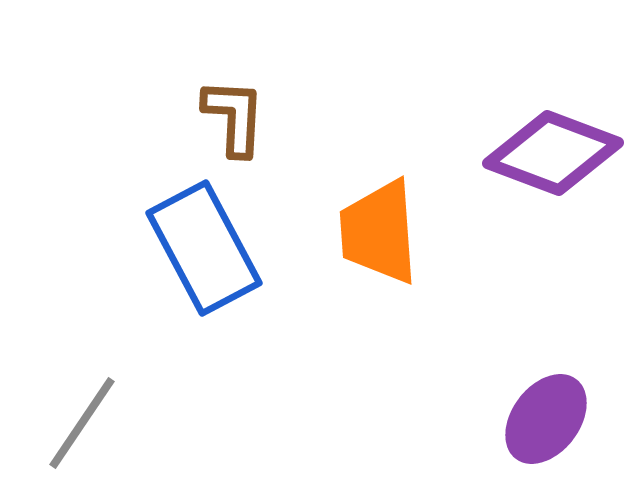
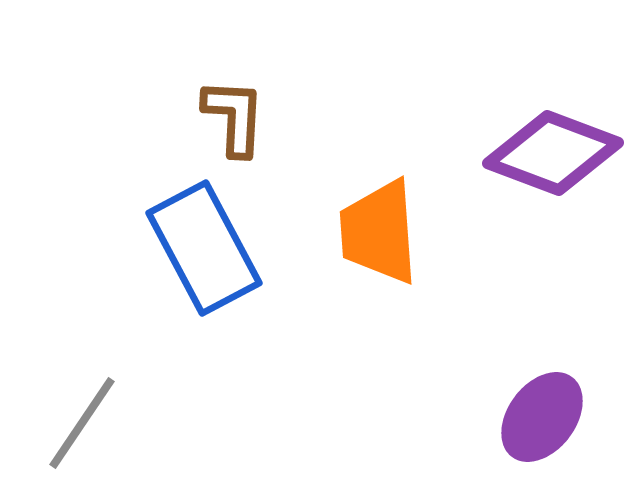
purple ellipse: moved 4 px left, 2 px up
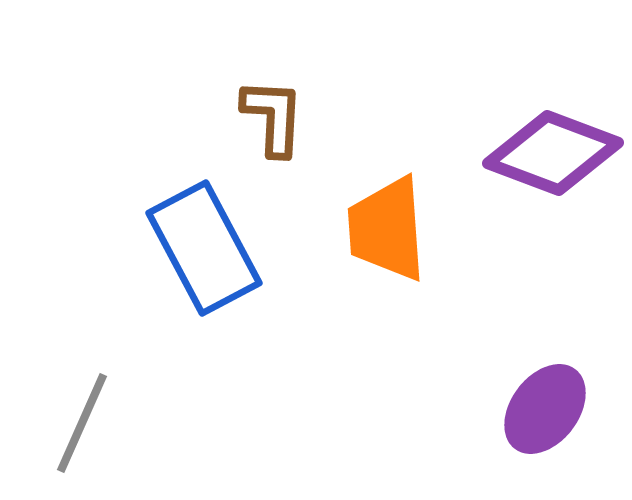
brown L-shape: moved 39 px right
orange trapezoid: moved 8 px right, 3 px up
purple ellipse: moved 3 px right, 8 px up
gray line: rotated 10 degrees counterclockwise
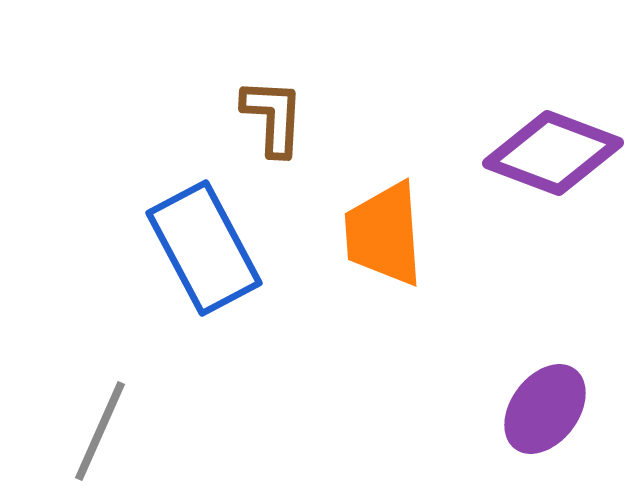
orange trapezoid: moved 3 px left, 5 px down
gray line: moved 18 px right, 8 px down
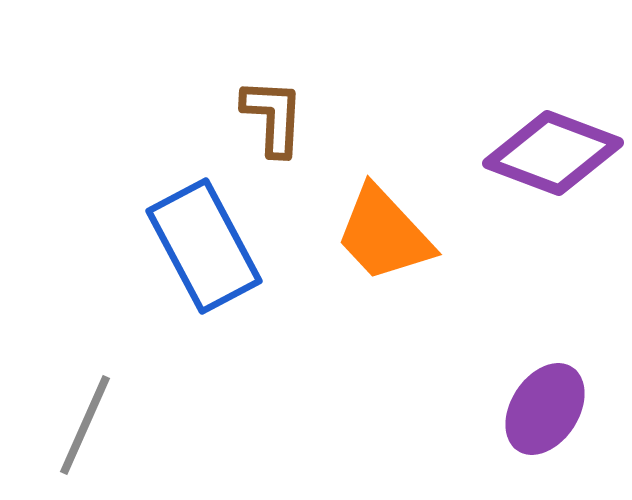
orange trapezoid: rotated 39 degrees counterclockwise
blue rectangle: moved 2 px up
purple ellipse: rotated 4 degrees counterclockwise
gray line: moved 15 px left, 6 px up
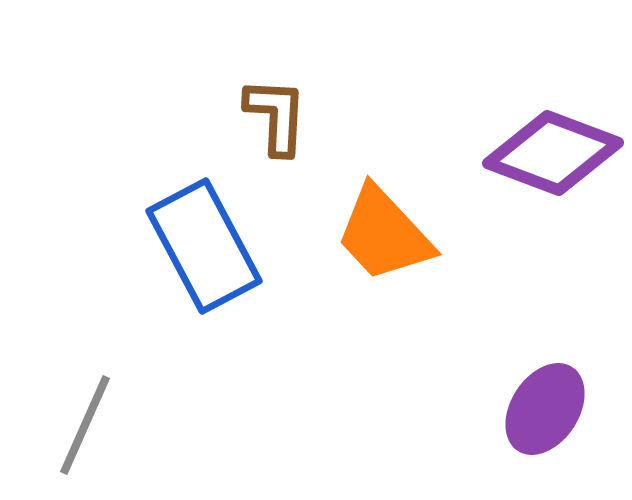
brown L-shape: moved 3 px right, 1 px up
